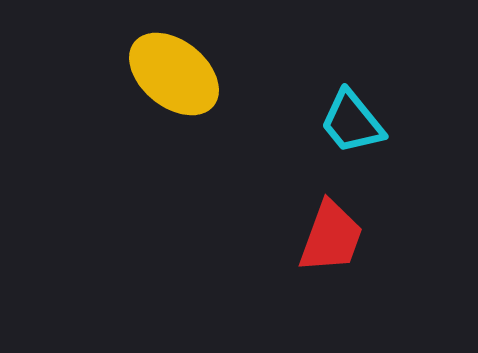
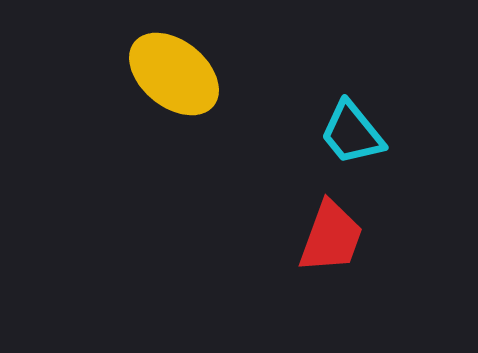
cyan trapezoid: moved 11 px down
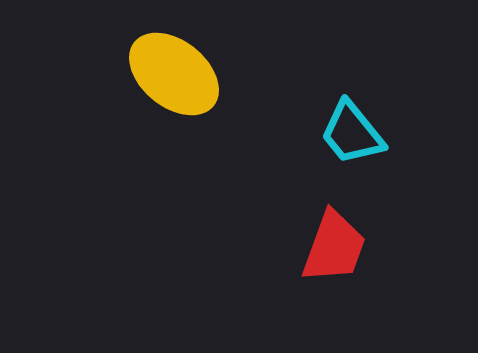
red trapezoid: moved 3 px right, 10 px down
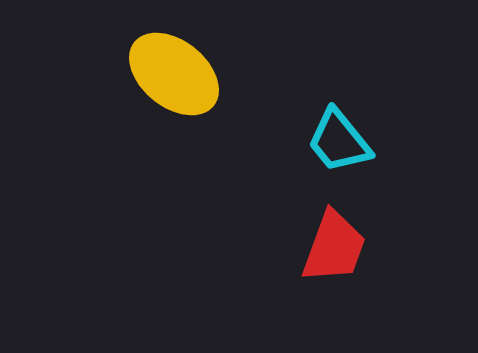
cyan trapezoid: moved 13 px left, 8 px down
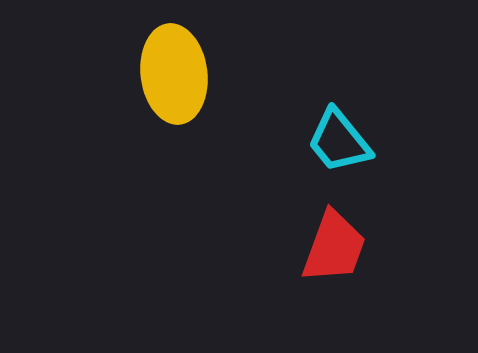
yellow ellipse: rotated 44 degrees clockwise
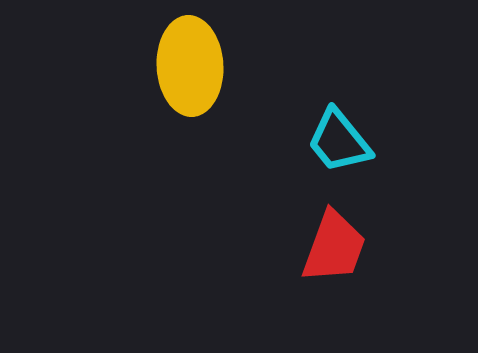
yellow ellipse: moved 16 px right, 8 px up; rotated 4 degrees clockwise
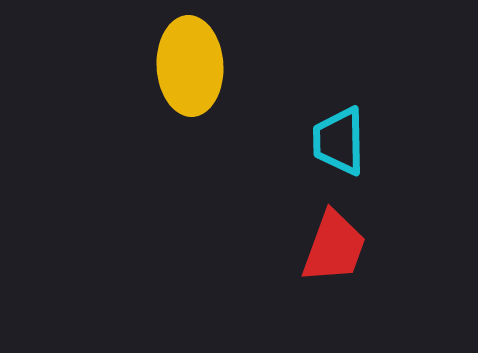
cyan trapezoid: rotated 38 degrees clockwise
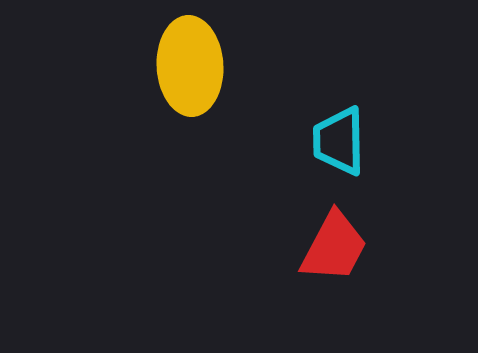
red trapezoid: rotated 8 degrees clockwise
